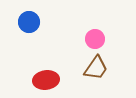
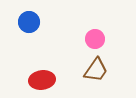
brown trapezoid: moved 2 px down
red ellipse: moved 4 px left
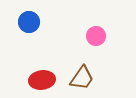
pink circle: moved 1 px right, 3 px up
brown trapezoid: moved 14 px left, 8 px down
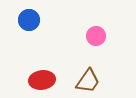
blue circle: moved 2 px up
brown trapezoid: moved 6 px right, 3 px down
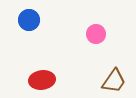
pink circle: moved 2 px up
brown trapezoid: moved 26 px right
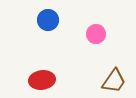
blue circle: moved 19 px right
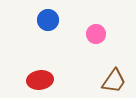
red ellipse: moved 2 px left
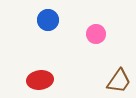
brown trapezoid: moved 5 px right
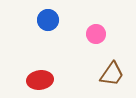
brown trapezoid: moved 7 px left, 7 px up
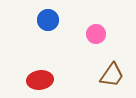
brown trapezoid: moved 1 px down
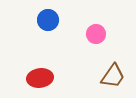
brown trapezoid: moved 1 px right, 1 px down
red ellipse: moved 2 px up
